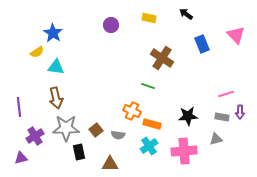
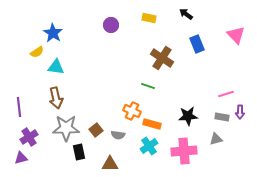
blue rectangle: moved 5 px left
purple cross: moved 6 px left, 1 px down
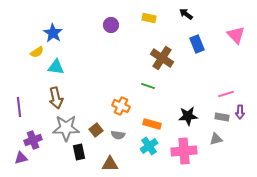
orange cross: moved 11 px left, 5 px up
purple cross: moved 4 px right, 3 px down; rotated 12 degrees clockwise
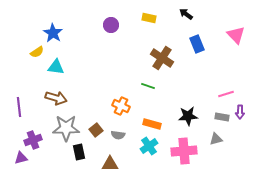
brown arrow: rotated 60 degrees counterclockwise
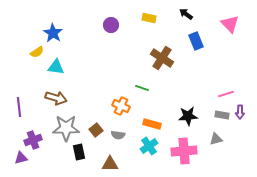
pink triangle: moved 6 px left, 11 px up
blue rectangle: moved 1 px left, 3 px up
green line: moved 6 px left, 2 px down
gray rectangle: moved 2 px up
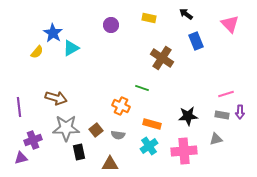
yellow semicircle: rotated 16 degrees counterclockwise
cyan triangle: moved 15 px right, 19 px up; rotated 36 degrees counterclockwise
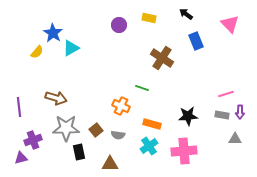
purple circle: moved 8 px right
gray triangle: moved 19 px right; rotated 16 degrees clockwise
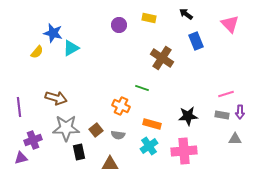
blue star: rotated 18 degrees counterclockwise
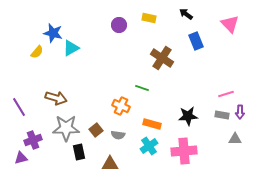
purple line: rotated 24 degrees counterclockwise
